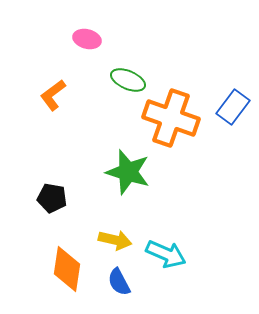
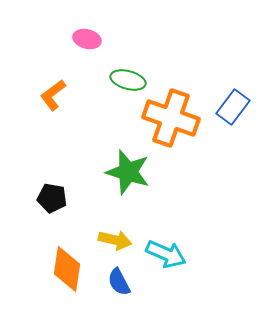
green ellipse: rotated 8 degrees counterclockwise
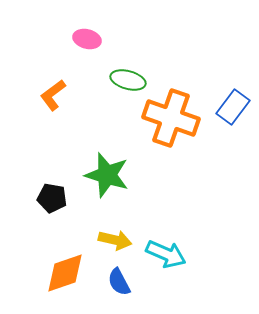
green star: moved 21 px left, 3 px down
orange diamond: moved 2 px left, 4 px down; rotated 63 degrees clockwise
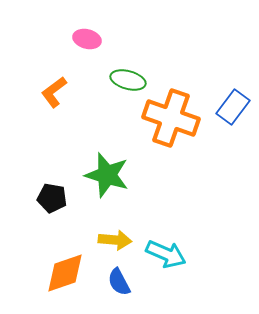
orange L-shape: moved 1 px right, 3 px up
yellow arrow: rotated 8 degrees counterclockwise
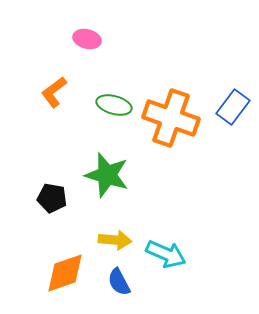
green ellipse: moved 14 px left, 25 px down
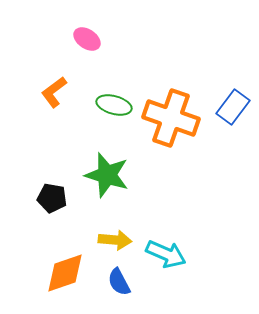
pink ellipse: rotated 20 degrees clockwise
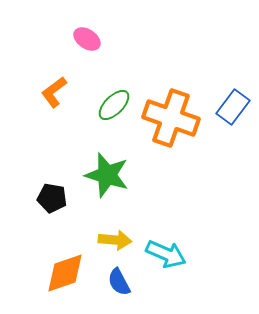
green ellipse: rotated 60 degrees counterclockwise
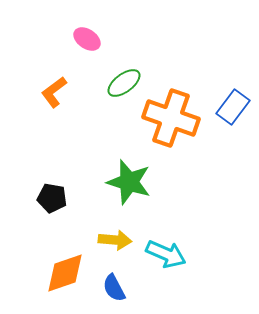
green ellipse: moved 10 px right, 22 px up; rotated 8 degrees clockwise
green star: moved 22 px right, 7 px down
blue semicircle: moved 5 px left, 6 px down
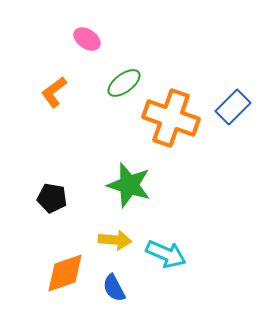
blue rectangle: rotated 8 degrees clockwise
green star: moved 3 px down
